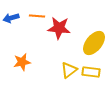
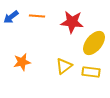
blue arrow: moved 1 px up; rotated 21 degrees counterclockwise
red star: moved 13 px right, 6 px up
yellow triangle: moved 5 px left, 4 px up
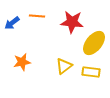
blue arrow: moved 1 px right, 6 px down
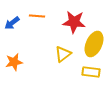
red star: moved 2 px right
yellow ellipse: moved 1 px down; rotated 15 degrees counterclockwise
orange star: moved 8 px left
yellow triangle: moved 1 px left, 12 px up
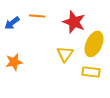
red star: rotated 15 degrees clockwise
yellow triangle: moved 2 px right; rotated 18 degrees counterclockwise
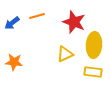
orange line: rotated 21 degrees counterclockwise
yellow ellipse: moved 1 px down; rotated 20 degrees counterclockwise
yellow triangle: rotated 30 degrees clockwise
orange star: rotated 18 degrees clockwise
yellow rectangle: moved 2 px right
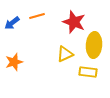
orange star: rotated 24 degrees counterclockwise
yellow rectangle: moved 5 px left
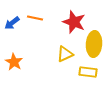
orange line: moved 2 px left, 2 px down; rotated 28 degrees clockwise
yellow ellipse: moved 1 px up
orange star: rotated 24 degrees counterclockwise
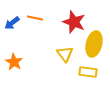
yellow ellipse: rotated 10 degrees clockwise
yellow triangle: rotated 42 degrees counterclockwise
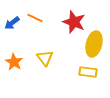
orange line: rotated 14 degrees clockwise
yellow triangle: moved 20 px left, 4 px down
